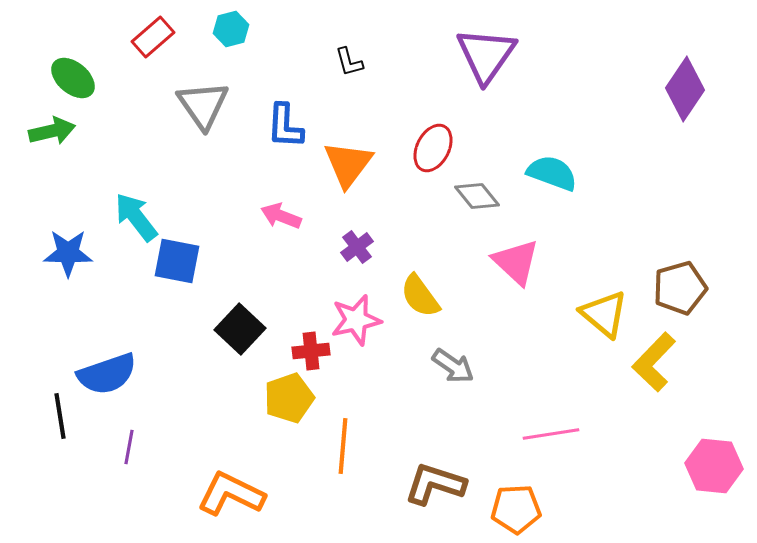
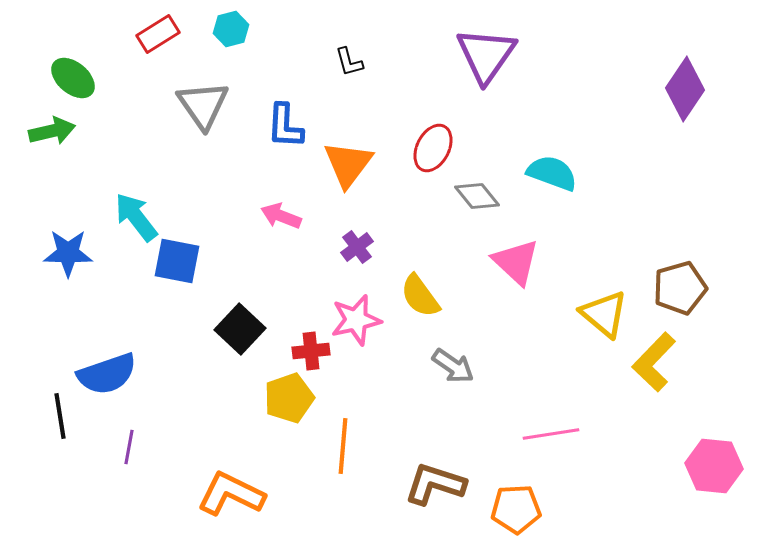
red rectangle: moved 5 px right, 3 px up; rotated 9 degrees clockwise
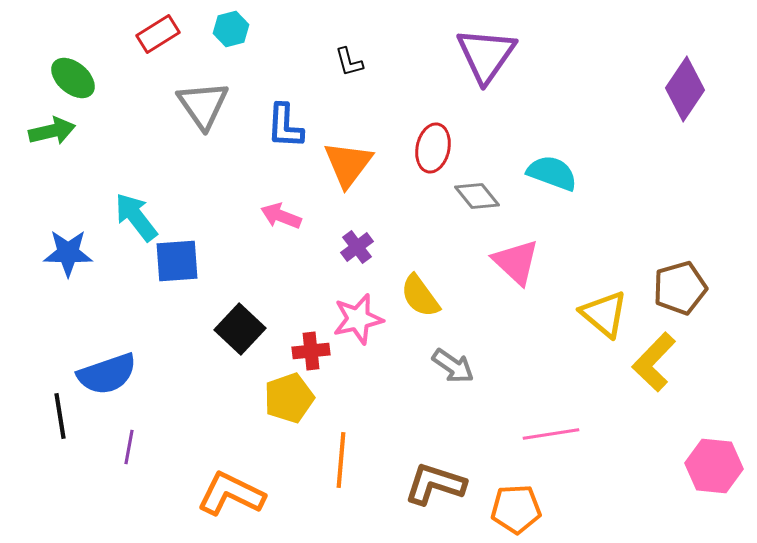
red ellipse: rotated 15 degrees counterclockwise
blue square: rotated 15 degrees counterclockwise
pink star: moved 2 px right, 1 px up
orange line: moved 2 px left, 14 px down
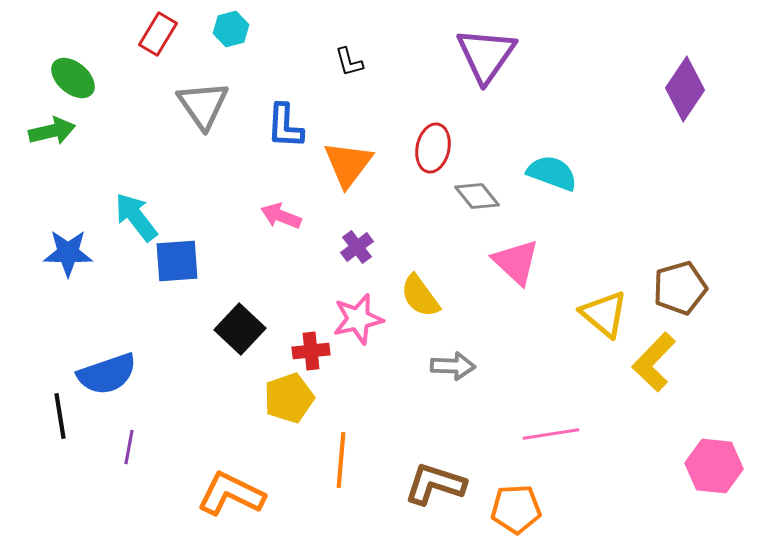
red rectangle: rotated 27 degrees counterclockwise
gray arrow: rotated 33 degrees counterclockwise
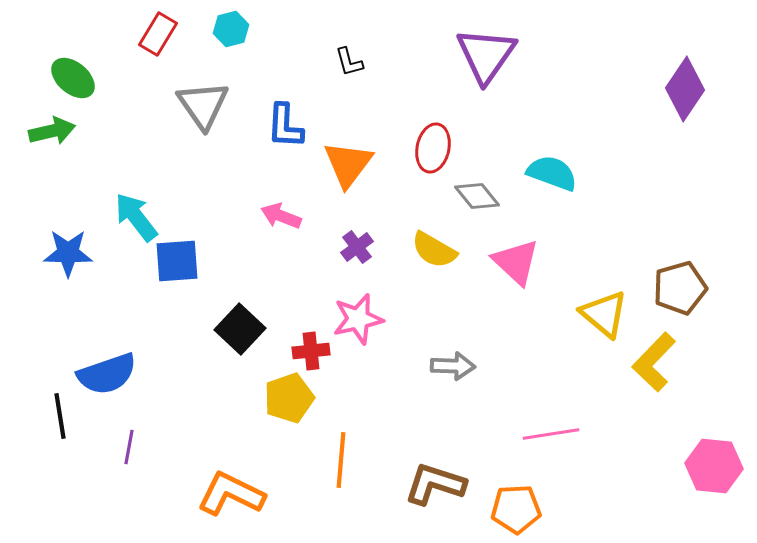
yellow semicircle: moved 14 px right, 46 px up; rotated 24 degrees counterclockwise
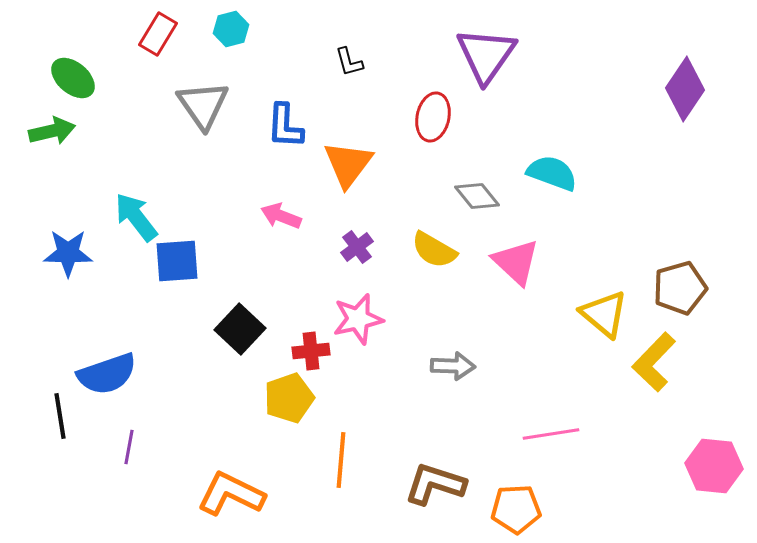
red ellipse: moved 31 px up
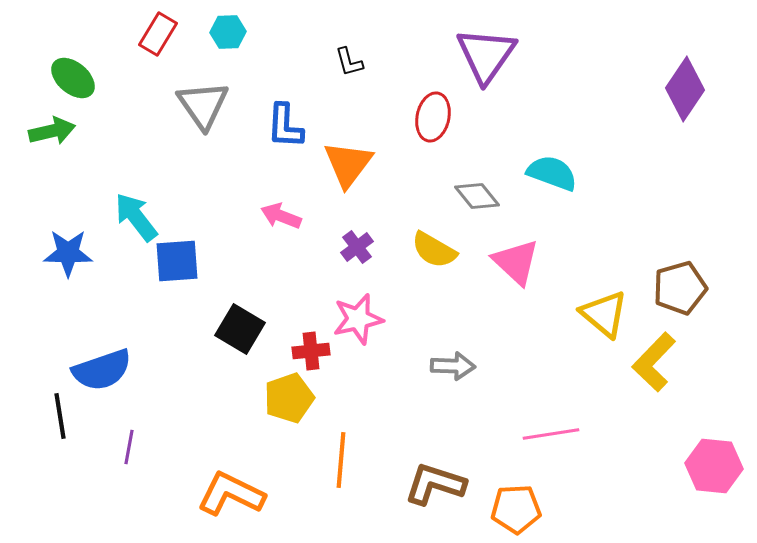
cyan hexagon: moved 3 px left, 3 px down; rotated 12 degrees clockwise
black square: rotated 12 degrees counterclockwise
blue semicircle: moved 5 px left, 4 px up
